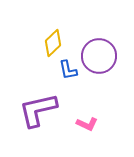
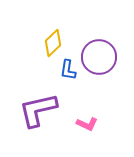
purple circle: moved 1 px down
blue L-shape: rotated 20 degrees clockwise
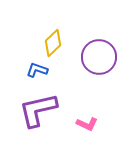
blue L-shape: moved 31 px left; rotated 100 degrees clockwise
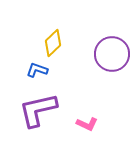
purple circle: moved 13 px right, 3 px up
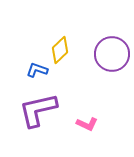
yellow diamond: moved 7 px right, 7 px down
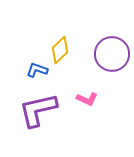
pink L-shape: moved 25 px up
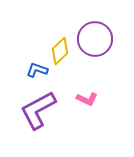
yellow diamond: moved 1 px down
purple circle: moved 17 px left, 15 px up
purple L-shape: rotated 15 degrees counterclockwise
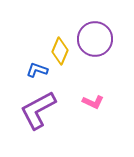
yellow diamond: rotated 24 degrees counterclockwise
pink L-shape: moved 6 px right, 3 px down
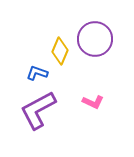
blue L-shape: moved 3 px down
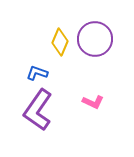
yellow diamond: moved 9 px up
purple L-shape: rotated 27 degrees counterclockwise
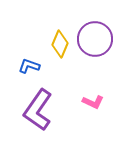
yellow diamond: moved 2 px down
blue L-shape: moved 8 px left, 7 px up
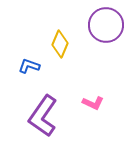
purple circle: moved 11 px right, 14 px up
pink L-shape: moved 1 px down
purple L-shape: moved 5 px right, 6 px down
